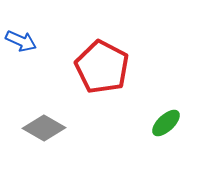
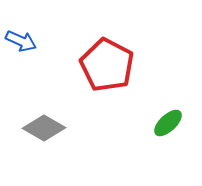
red pentagon: moved 5 px right, 2 px up
green ellipse: moved 2 px right
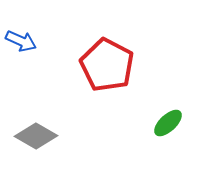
gray diamond: moved 8 px left, 8 px down
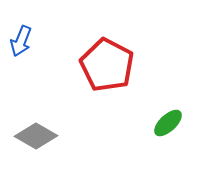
blue arrow: rotated 88 degrees clockwise
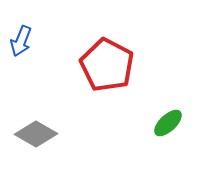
gray diamond: moved 2 px up
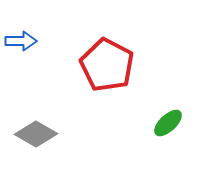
blue arrow: rotated 112 degrees counterclockwise
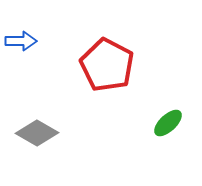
gray diamond: moved 1 px right, 1 px up
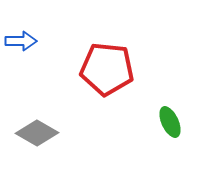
red pentagon: moved 4 px down; rotated 22 degrees counterclockwise
green ellipse: moved 2 px right, 1 px up; rotated 72 degrees counterclockwise
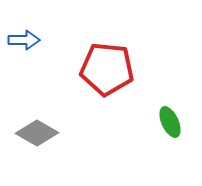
blue arrow: moved 3 px right, 1 px up
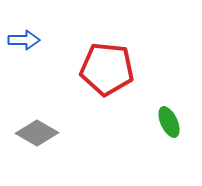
green ellipse: moved 1 px left
